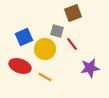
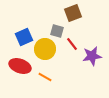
purple star: moved 2 px right, 12 px up
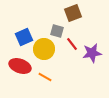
yellow circle: moved 1 px left
purple star: moved 3 px up
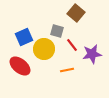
brown square: moved 3 px right; rotated 30 degrees counterclockwise
red line: moved 1 px down
purple star: moved 1 px down
red ellipse: rotated 20 degrees clockwise
orange line: moved 22 px right, 7 px up; rotated 40 degrees counterclockwise
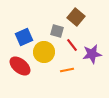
brown square: moved 4 px down
yellow circle: moved 3 px down
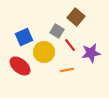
gray square: rotated 16 degrees clockwise
red line: moved 2 px left
purple star: moved 1 px left, 1 px up
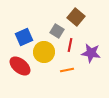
red line: rotated 48 degrees clockwise
purple star: rotated 18 degrees clockwise
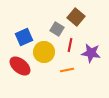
gray square: moved 2 px up
